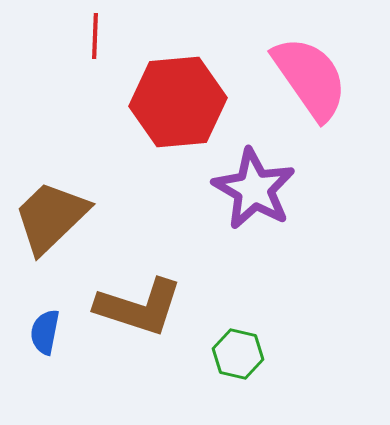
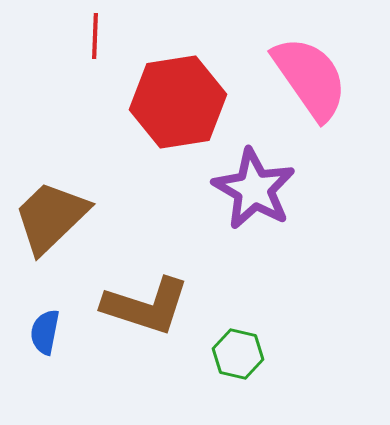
red hexagon: rotated 4 degrees counterclockwise
brown L-shape: moved 7 px right, 1 px up
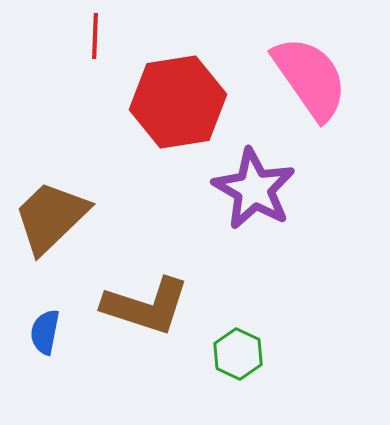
green hexagon: rotated 12 degrees clockwise
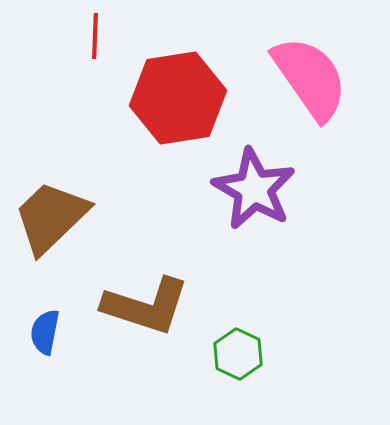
red hexagon: moved 4 px up
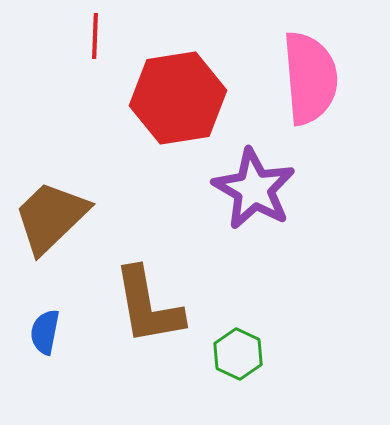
pink semicircle: rotated 30 degrees clockwise
brown L-shape: moved 2 px right; rotated 62 degrees clockwise
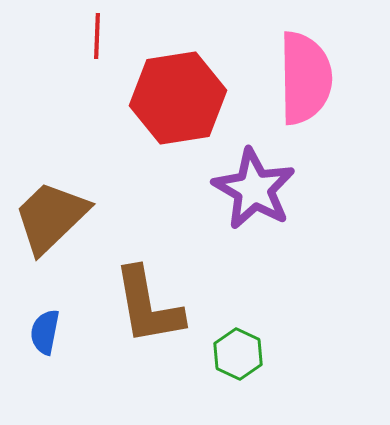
red line: moved 2 px right
pink semicircle: moved 5 px left; rotated 4 degrees clockwise
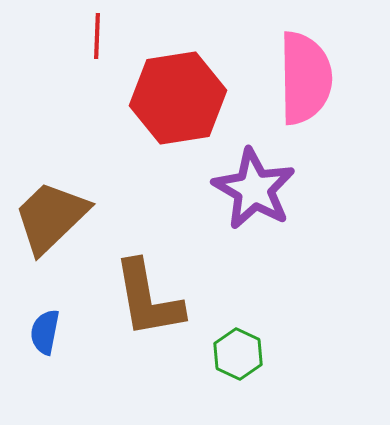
brown L-shape: moved 7 px up
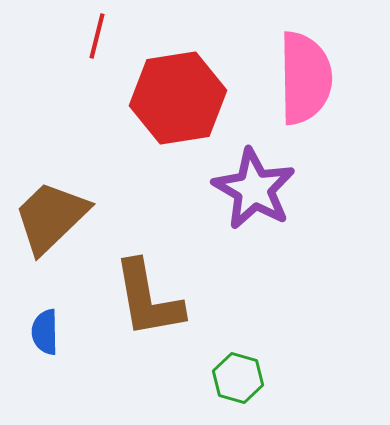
red line: rotated 12 degrees clockwise
blue semicircle: rotated 12 degrees counterclockwise
green hexagon: moved 24 px down; rotated 9 degrees counterclockwise
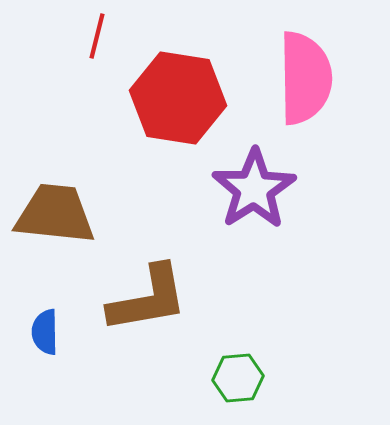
red hexagon: rotated 18 degrees clockwise
purple star: rotated 10 degrees clockwise
brown trapezoid: moved 4 px right, 3 px up; rotated 50 degrees clockwise
brown L-shape: rotated 90 degrees counterclockwise
green hexagon: rotated 21 degrees counterclockwise
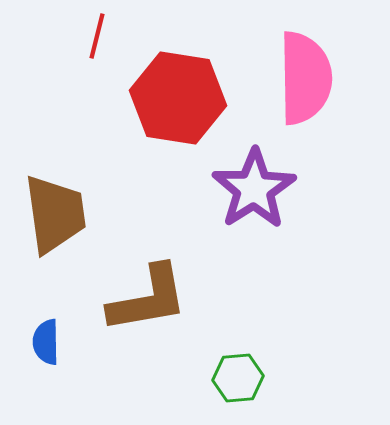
brown trapezoid: rotated 76 degrees clockwise
blue semicircle: moved 1 px right, 10 px down
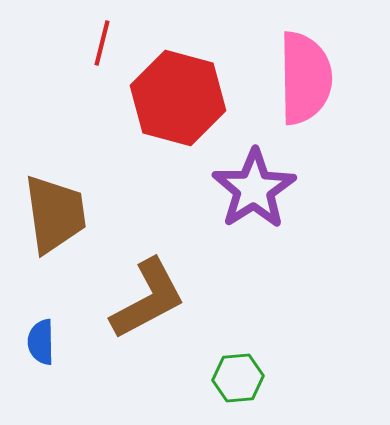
red line: moved 5 px right, 7 px down
red hexagon: rotated 6 degrees clockwise
brown L-shape: rotated 18 degrees counterclockwise
blue semicircle: moved 5 px left
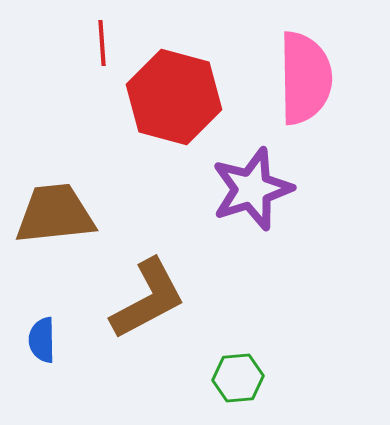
red line: rotated 18 degrees counterclockwise
red hexagon: moved 4 px left, 1 px up
purple star: moved 2 px left; rotated 14 degrees clockwise
brown trapezoid: rotated 88 degrees counterclockwise
blue semicircle: moved 1 px right, 2 px up
